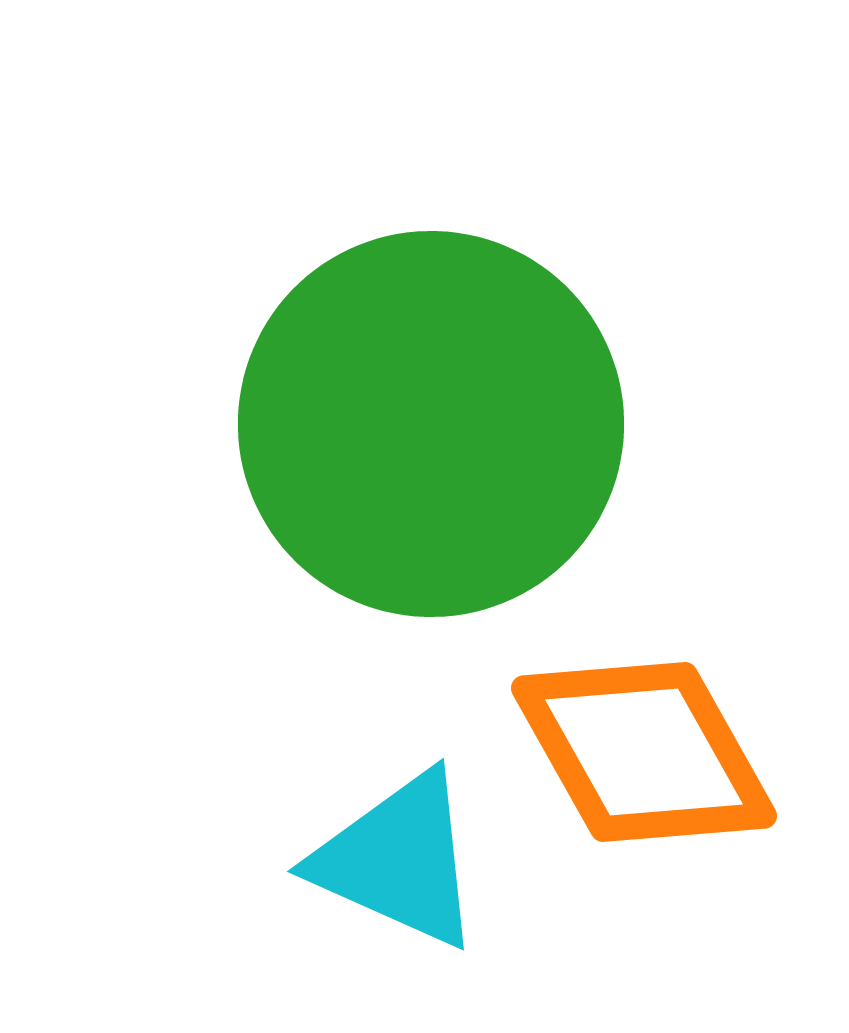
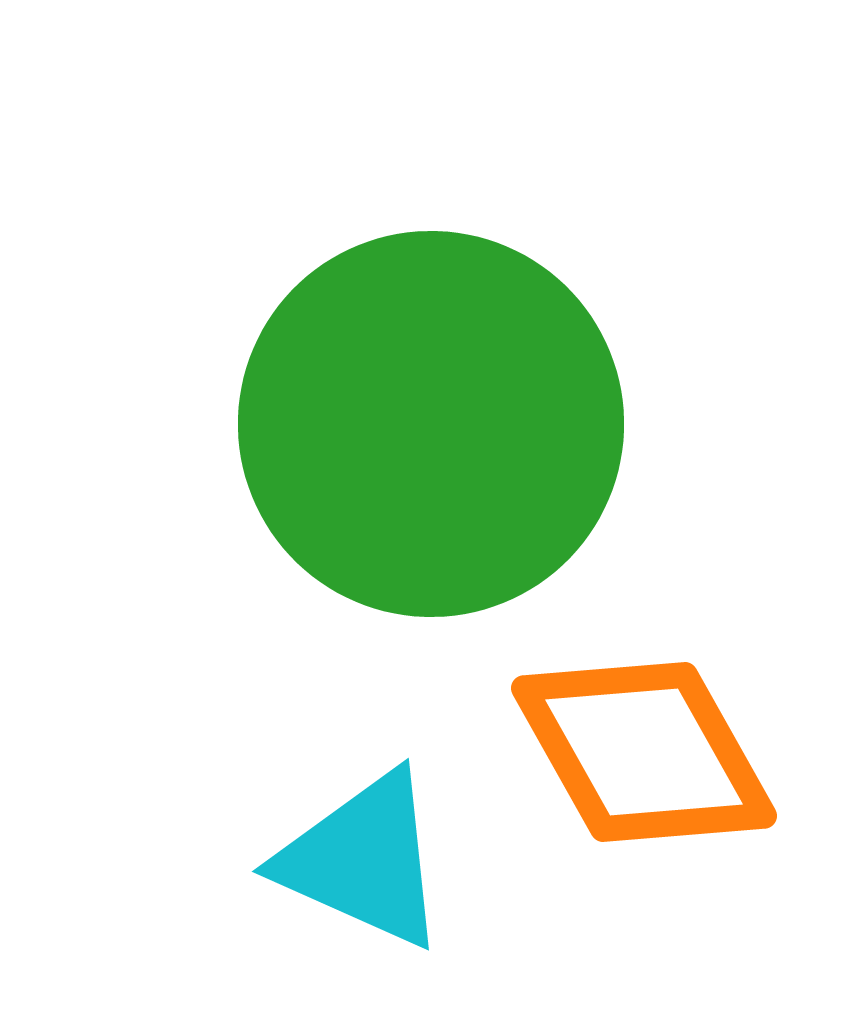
cyan triangle: moved 35 px left
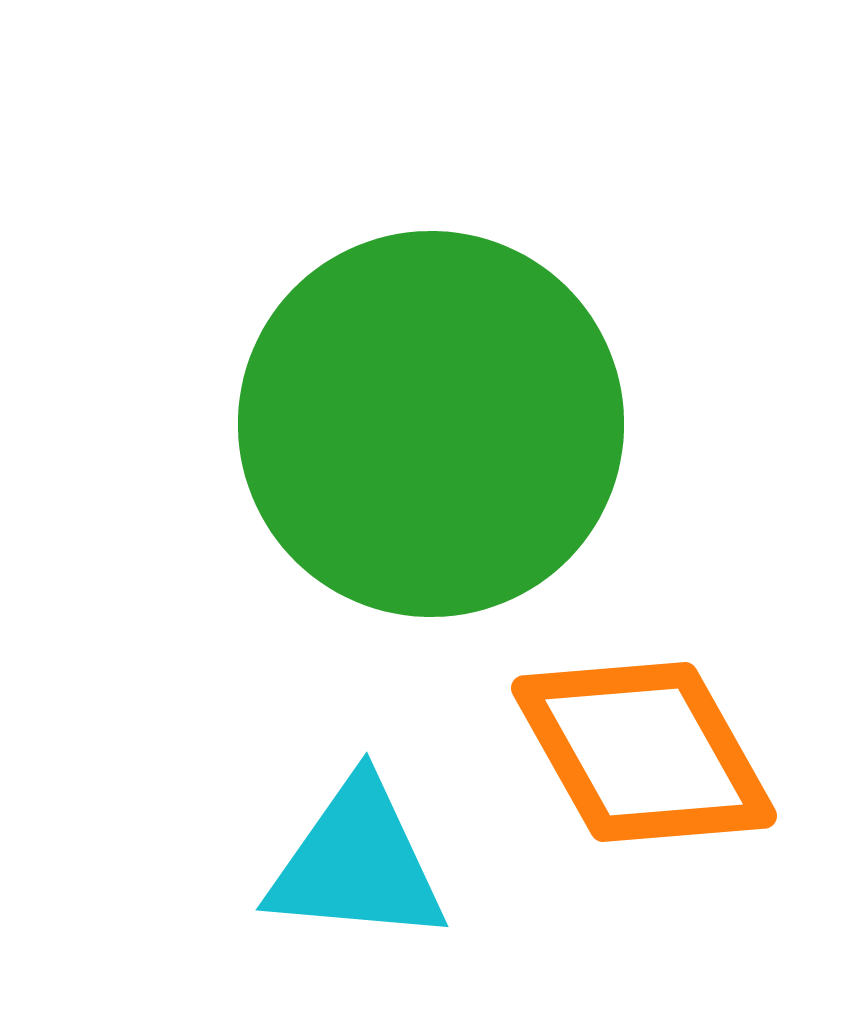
cyan triangle: moved 6 px left, 3 px down; rotated 19 degrees counterclockwise
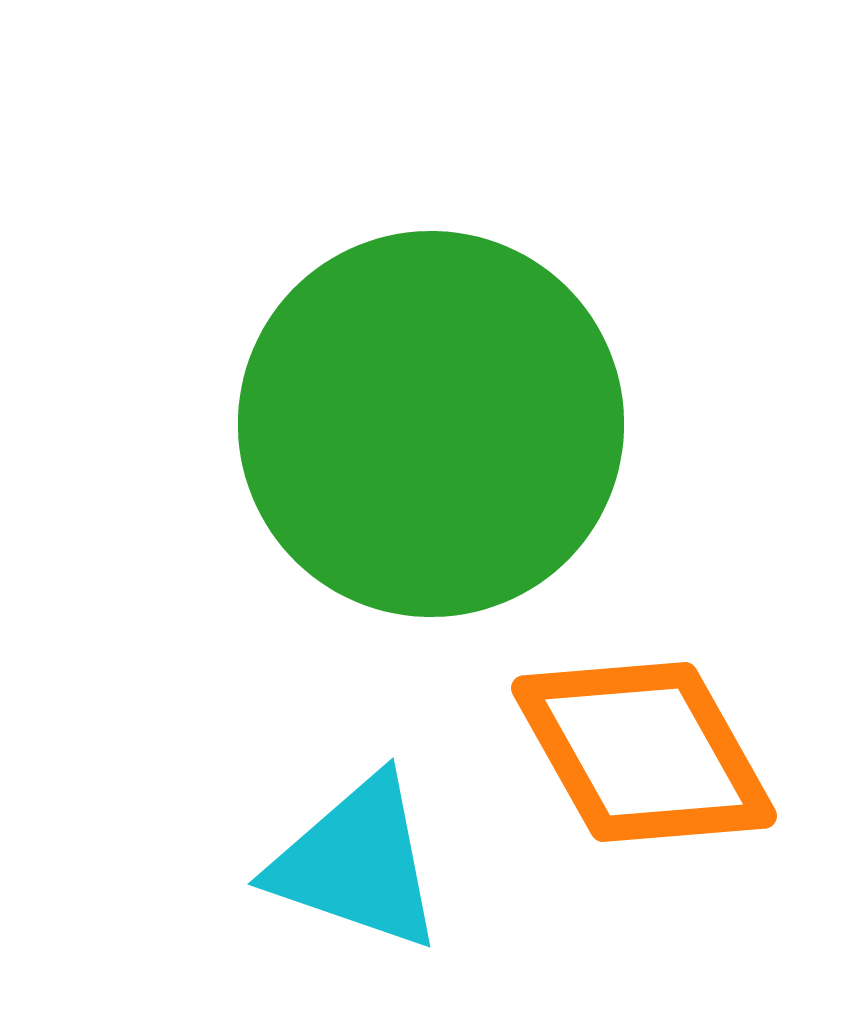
cyan triangle: rotated 14 degrees clockwise
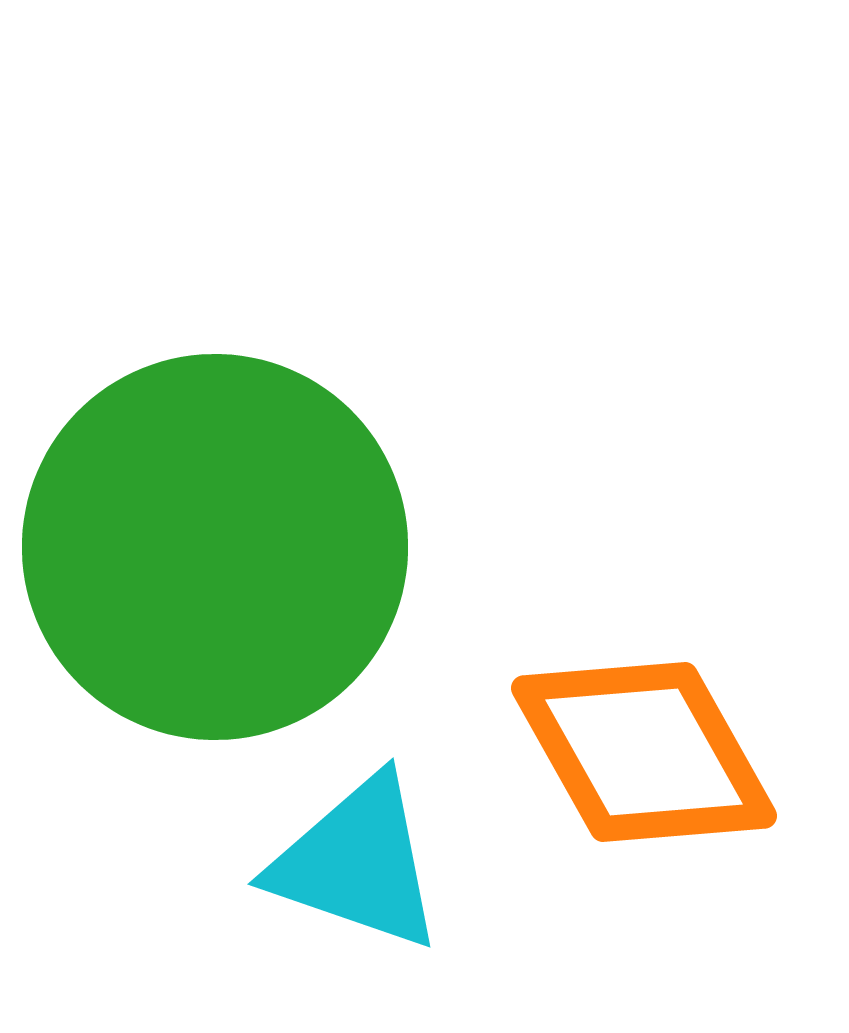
green circle: moved 216 px left, 123 px down
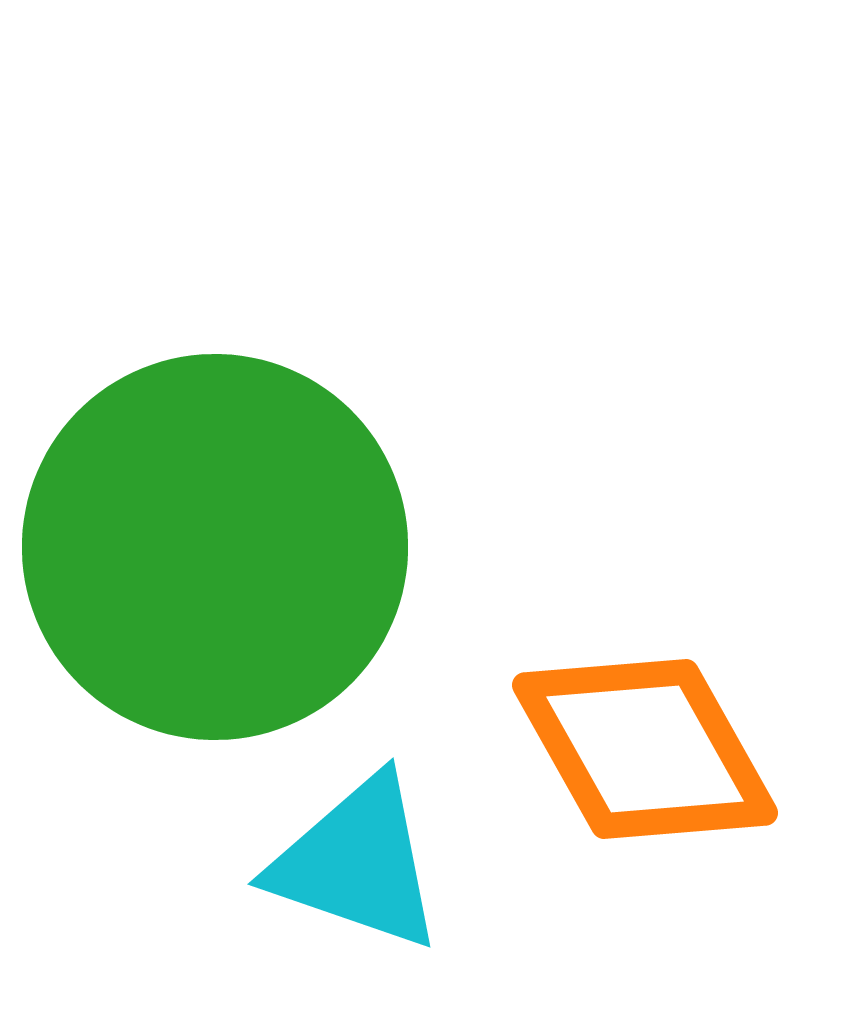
orange diamond: moved 1 px right, 3 px up
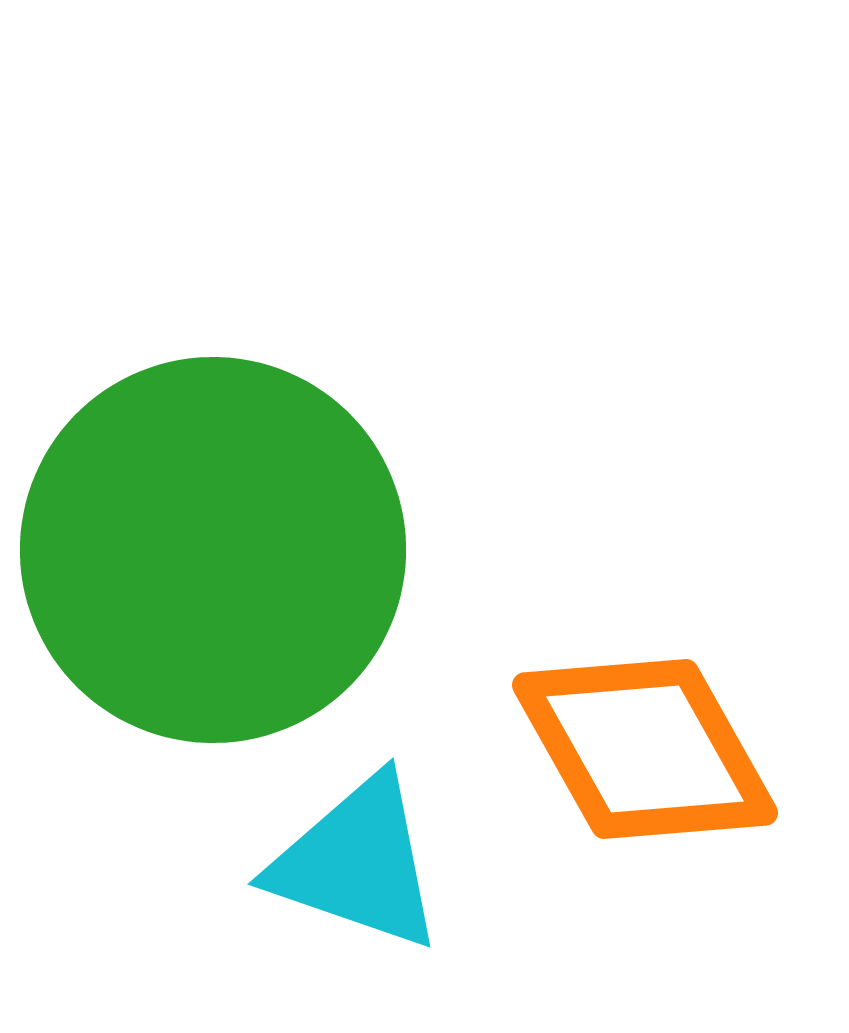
green circle: moved 2 px left, 3 px down
